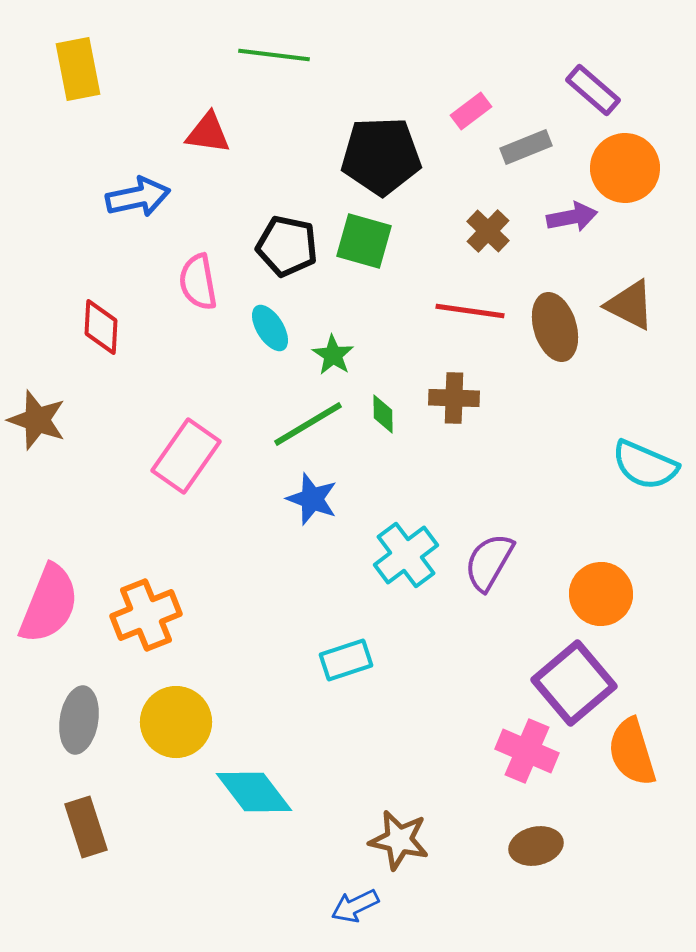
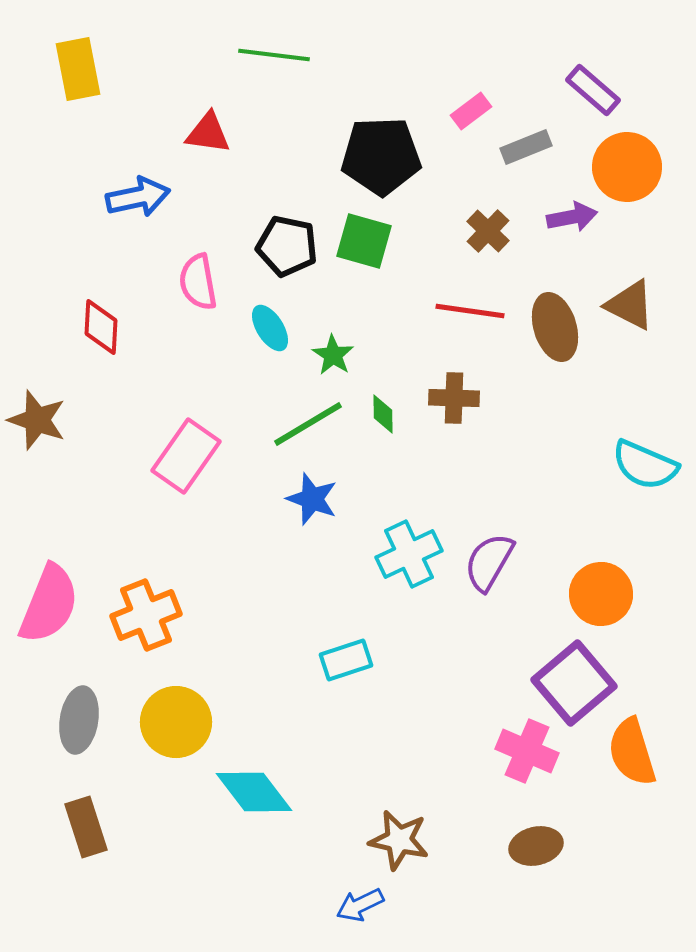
orange circle at (625, 168): moved 2 px right, 1 px up
cyan cross at (406, 555): moved 3 px right, 1 px up; rotated 12 degrees clockwise
blue arrow at (355, 906): moved 5 px right, 1 px up
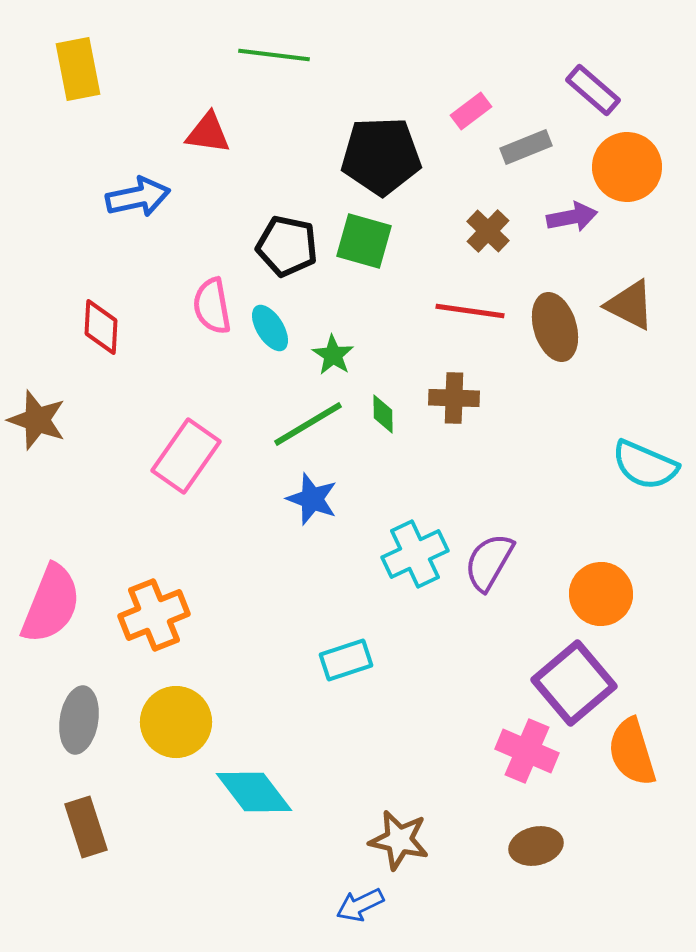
pink semicircle at (198, 282): moved 14 px right, 24 px down
cyan cross at (409, 554): moved 6 px right
pink semicircle at (49, 604): moved 2 px right
orange cross at (146, 615): moved 8 px right
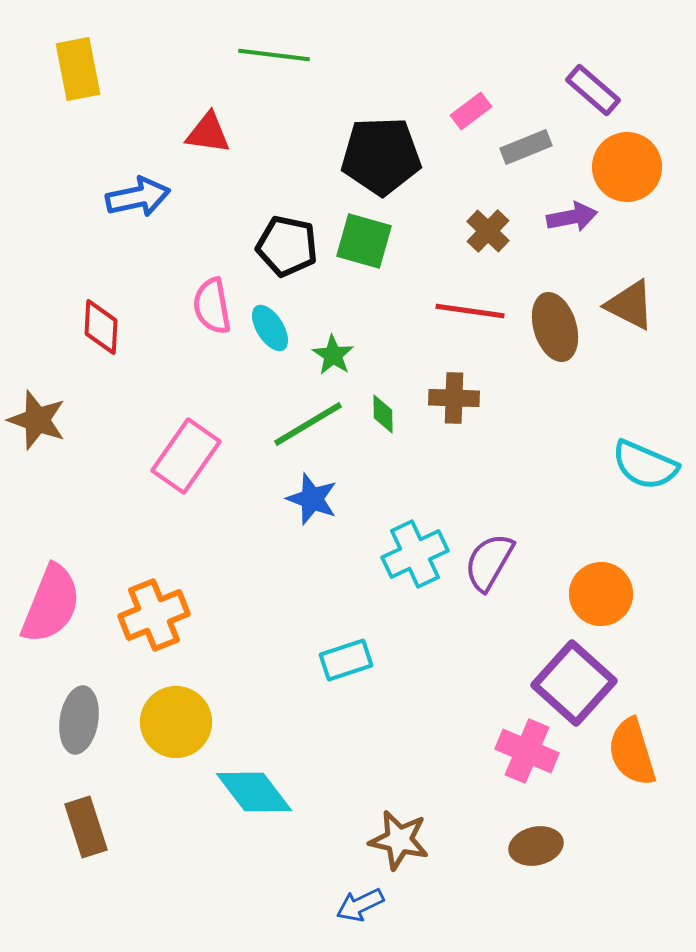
purple square at (574, 683): rotated 8 degrees counterclockwise
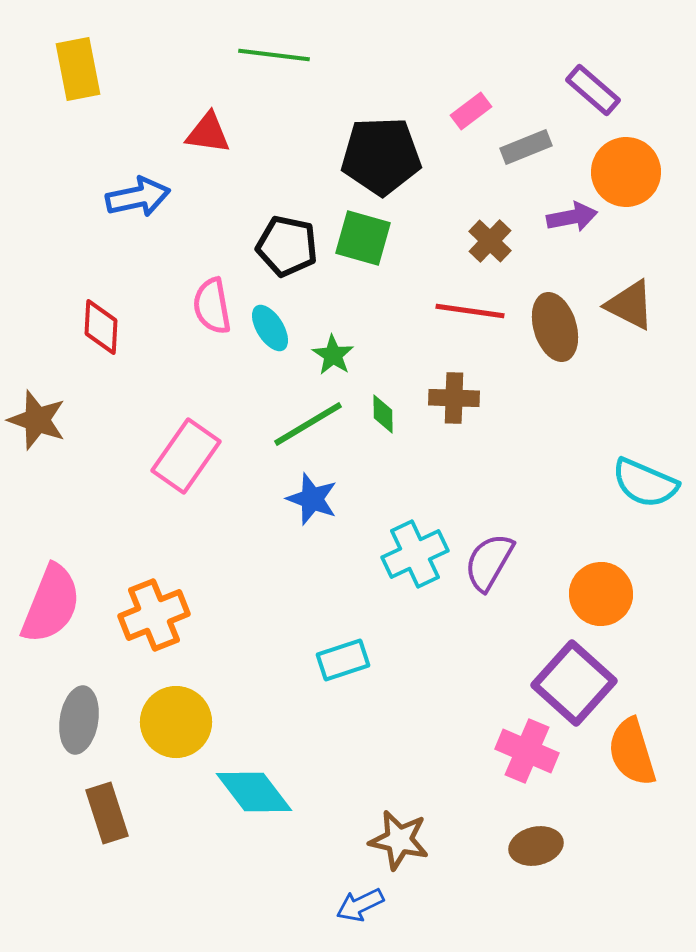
orange circle at (627, 167): moved 1 px left, 5 px down
brown cross at (488, 231): moved 2 px right, 10 px down
green square at (364, 241): moved 1 px left, 3 px up
cyan semicircle at (645, 465): moved 18 px down
cyan rectangle at (346, 660): moved 3 px left
brown rectangle at (86, 827): moved 21 px right, 14 px up
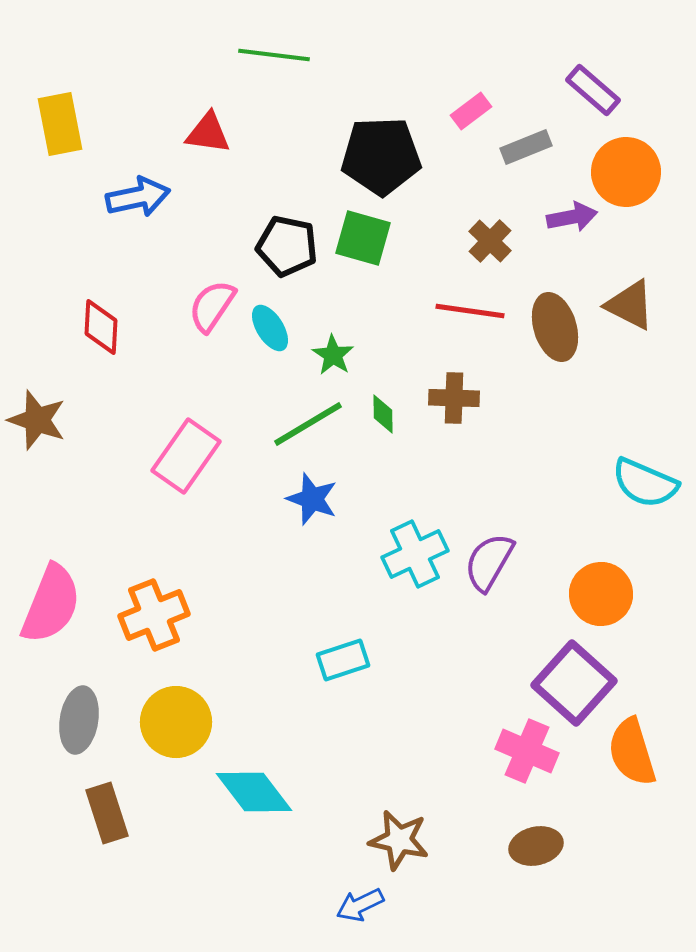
yellow rectangle at (78, 69): moved 18 px left, 55 px down
pink semicircle at (212, 306): rotated 44 degrees clockwise
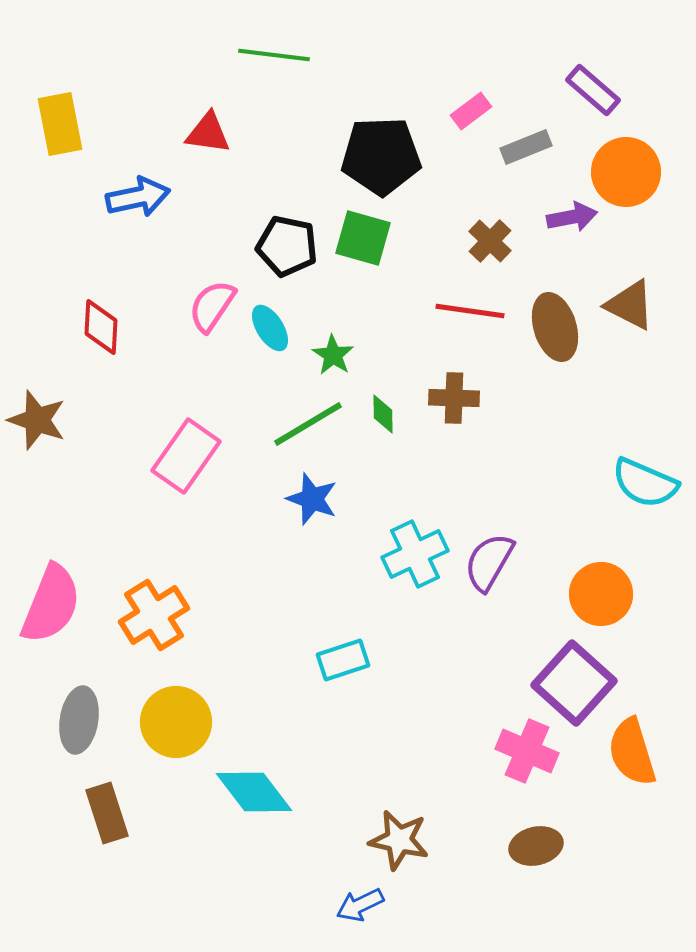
orange cross at (154, 615): rotated 10 degrees counterclockwise
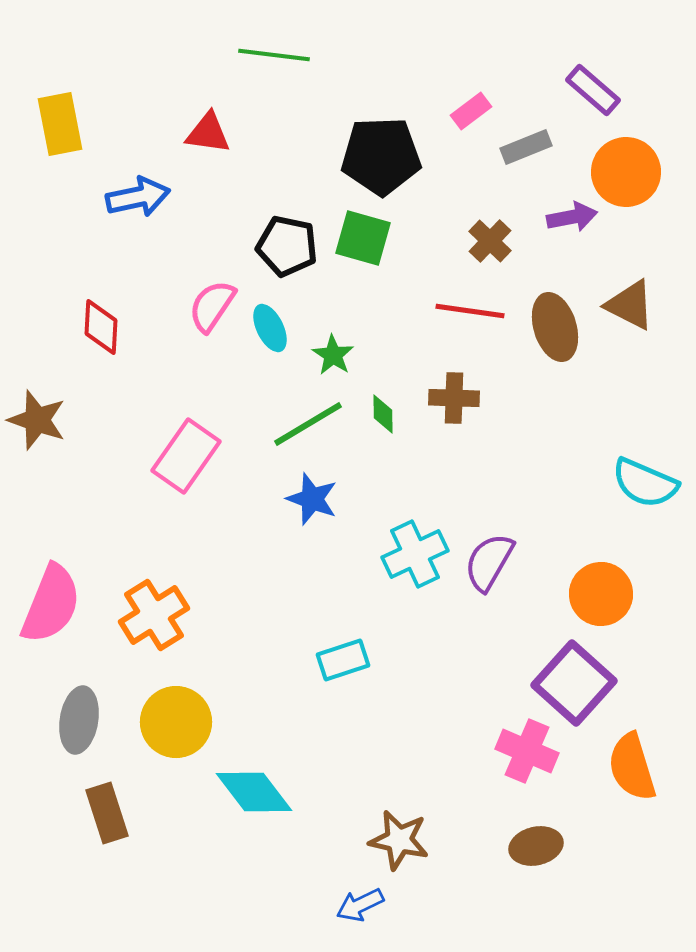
cyan ellipse at (270, 328): rotated 6 degrees clockwise
orange semicircle at (632, 752): moved 15 px down
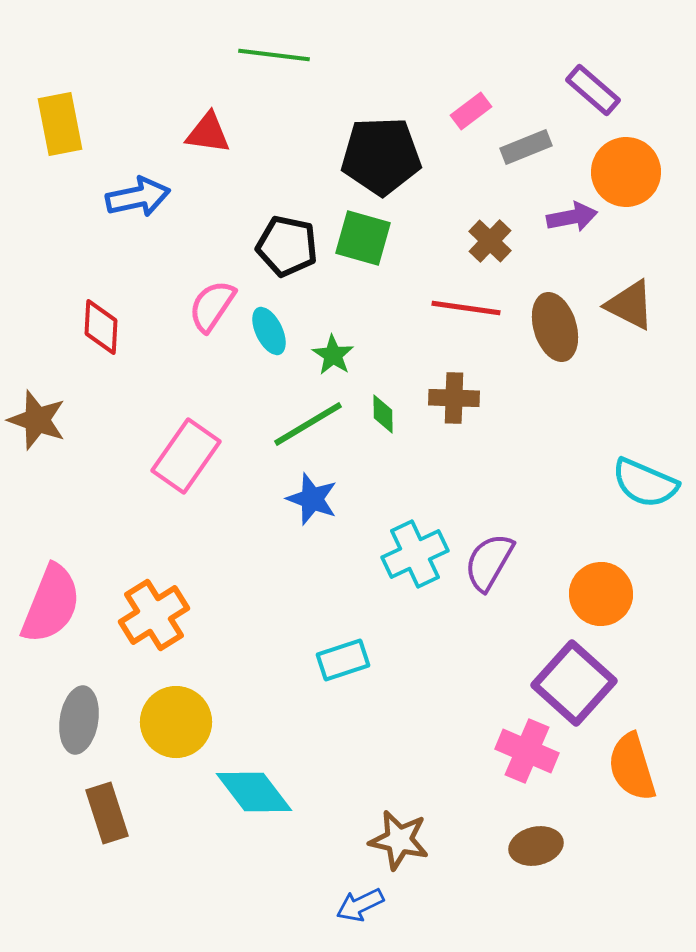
red line at (470, 311): moved 4 px left, 3 px up
cyan ellipse at (270, 328): moved 1 px left, 3 px down
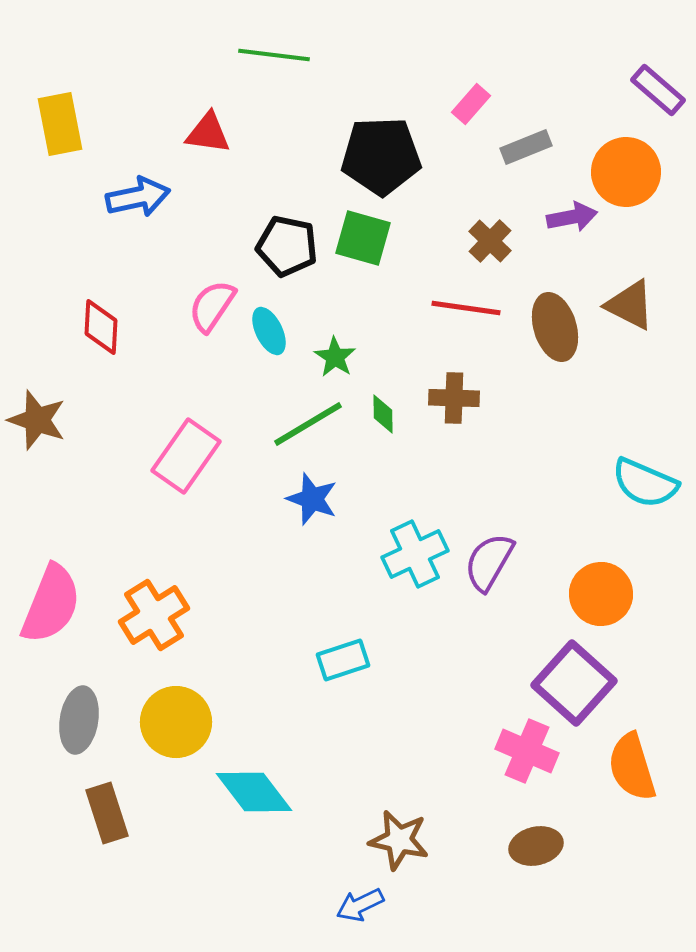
purple rectangle at (593, 90): moved 65 px right
pink rectangle at (471, 111): moved 7 px up; rotated 12 degrees counterclockwise
green star at (333, 355): moved 2 px right, 2 px down
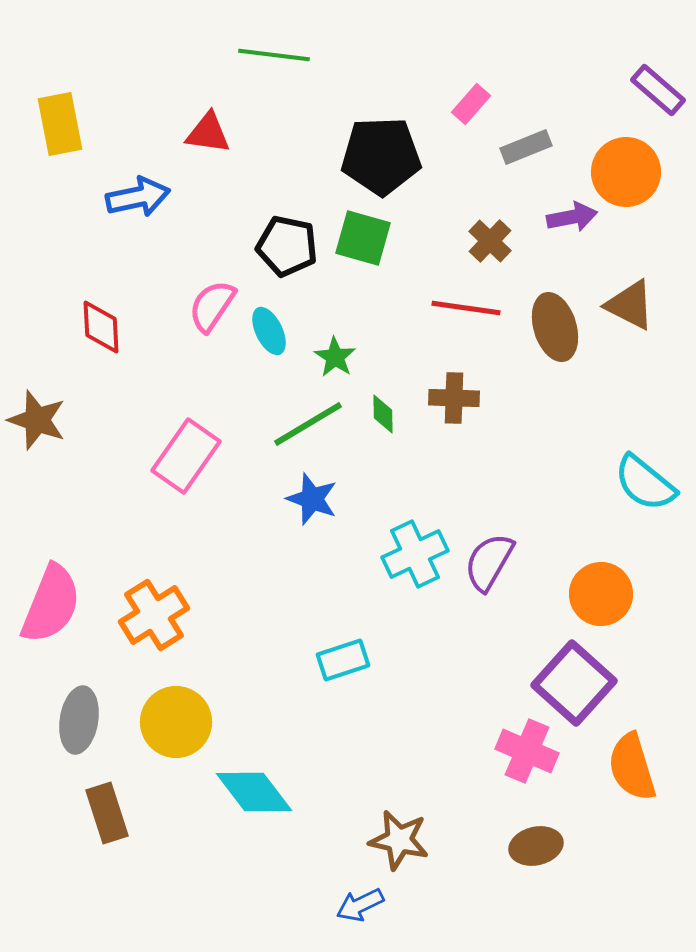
red diamond at (101, 327): rotated 6 degrees counterclockwise
cyan semicircle at (645, 483): rotated 16 degrees clockwise
